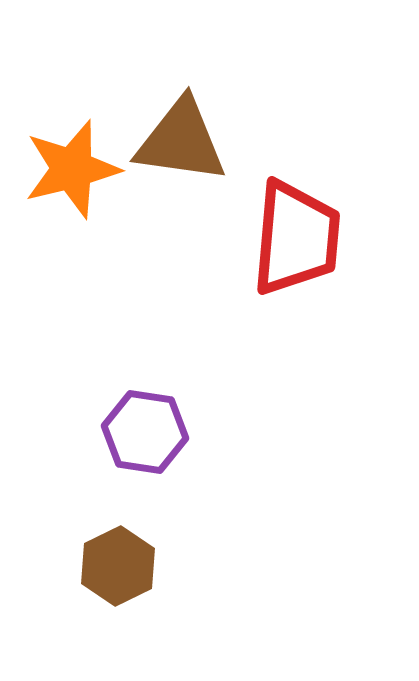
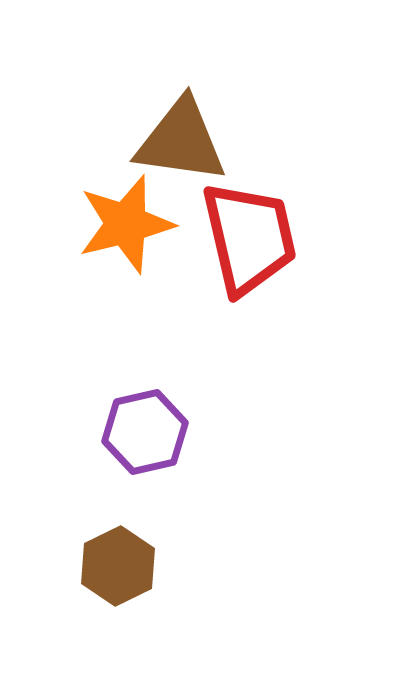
orange star: moved 54 px right, 55 px down
red trapezoid: moved 47 px left; rotated 18 degrees counterclockwise
purple hexagon: rotated 22 degrees counterclockwise
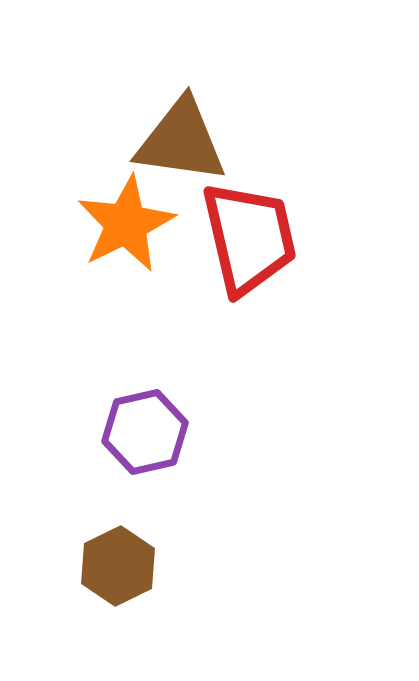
orange star: rotated 12 degrees counterclockwise
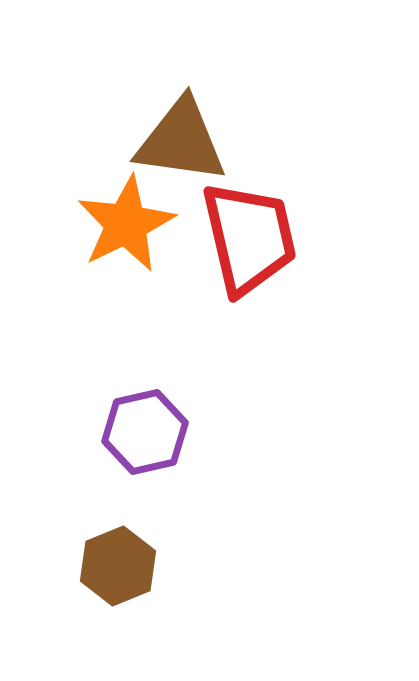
brown hexagon: rotated 4 degrees clockwise
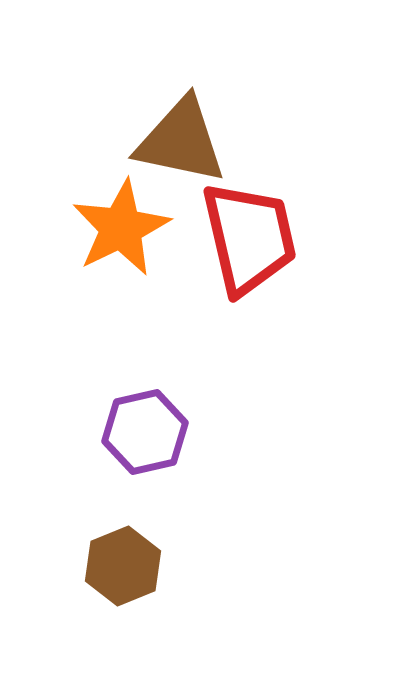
brown triangle: rotated 4 degrees clockwise
orange star: moved 5 px left, 4 px down
brown hexagon: moved 5 px right
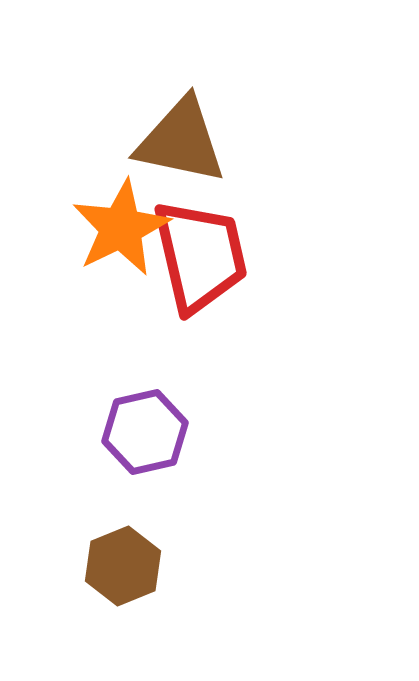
red trapezoid: moved 49 px left, 18 px down
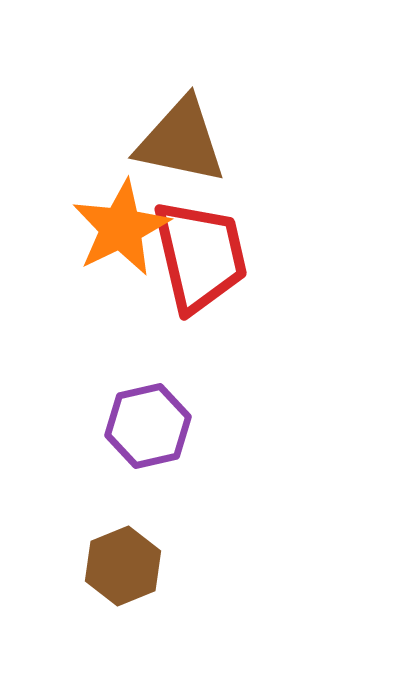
purple hexagon: moved 3 px right, 6 px up
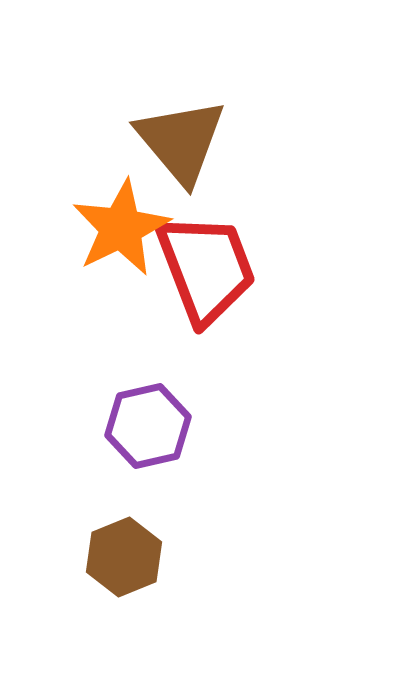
brown triangle: rotated 38 degrees clockwise
red trapezoid: moved 6 px right, 12 px down; rotated 8 degrees counterclockwise
brown hexagon: moved 1 px right, 9 px up
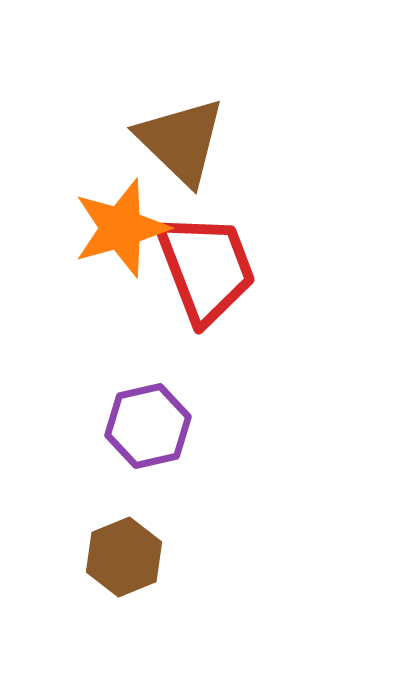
brown triangle: rotated 6 degrees counterclockwise
orange star: rotated 10 degrees clockwise
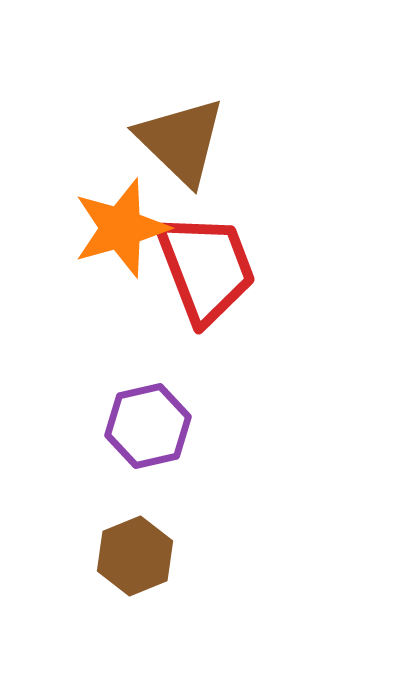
brown hexagon: moved 11 px right, 1 px up
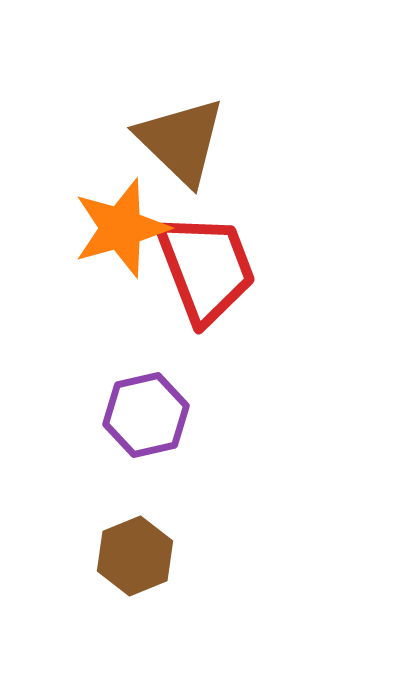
purple hexagon: moved 2 px left, 11 px up
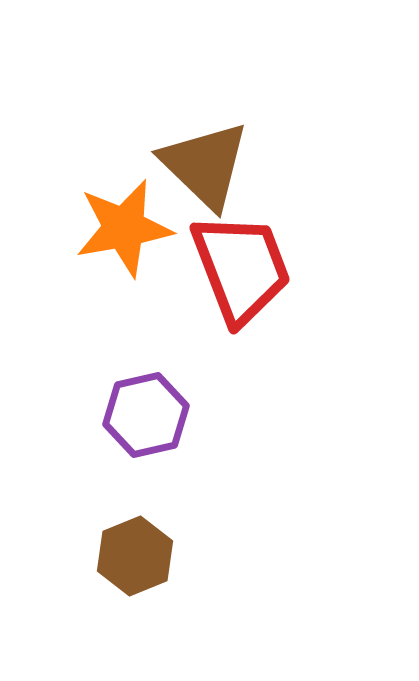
brown triangle: moved 24 px right, 24 px down
orange star: moved 3 px right; rotated 6 degrees clockwise
red trapezoid: moved 35 px right
